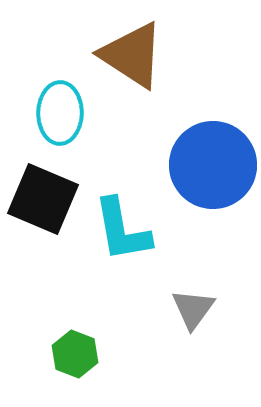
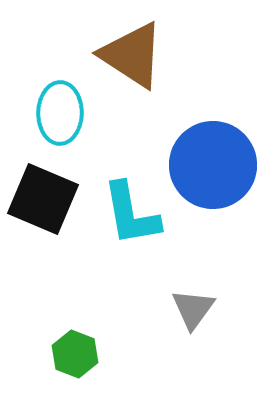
cyan L-shape: moved 9 px right, 16 px up
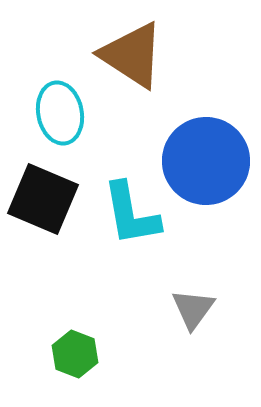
cyan ellipse: rotated 12 degrees counterclockwise
blue circle: moved 7 px left, 4 px up
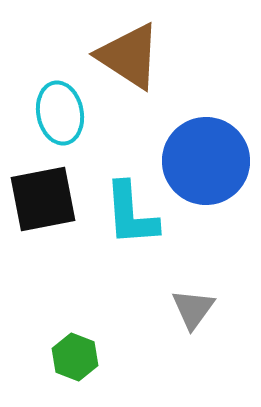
brown triangle: moved 3 px left, 1 px down
black square: rotated 34 degrees counterclockwise
cyan L-shape: rotated 6 degrees clockwise
green hexagon: moved 3 px down
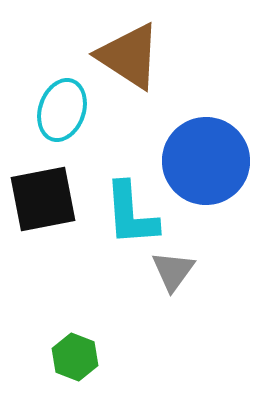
cyan ellipse: moved 2 px right, 3 px up; rotated 30 degrees clockwise
gray triangle: moved 20 px left, 38 px up
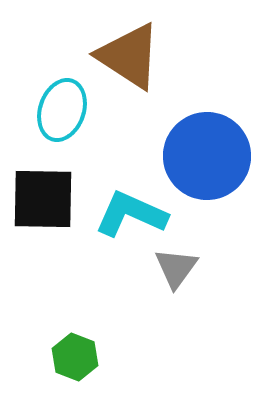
blue circle: moved 1 px right, 5 px up
black square: rotated 12 degrees clockwise
cyan L-shape: rotated 118 degrees clockwise
gray triangle: moved 3 px right, 3 px up
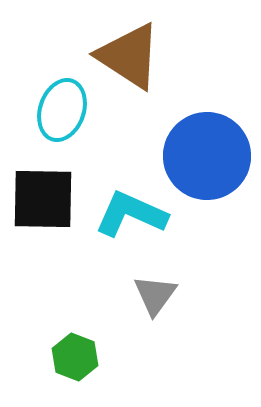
gray triangle: moved 21 px left, 27 px down
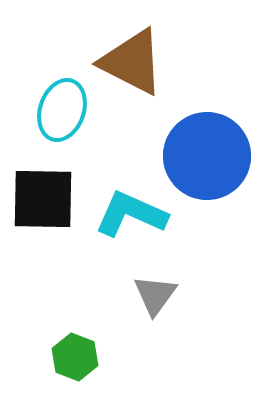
brown triangle: moved 3 px right, 6 px down; rotated 6 degrees counterclockwise
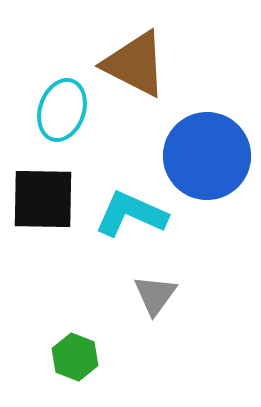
brown triangle: moved 3 px right, 2 px down
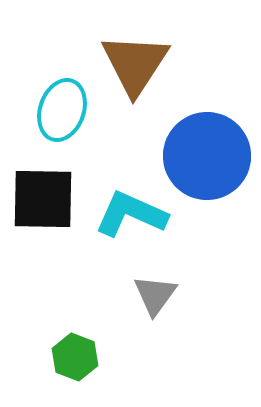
brown triangle: rotated 36 degrees clockwise
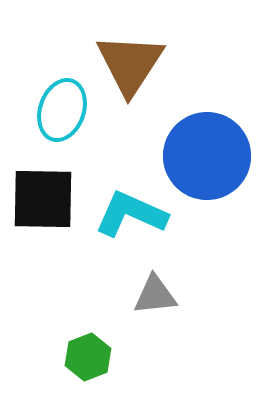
brown triangle: moved 5 px left
gray triangle: rotated 48 degrees clockwise
green hexagon: moved 13 px right; rotated 18 degrees clockwise
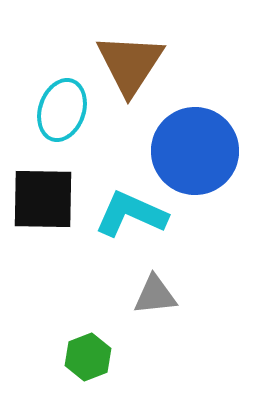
blue circle: moved 12 px left, 5 px up
